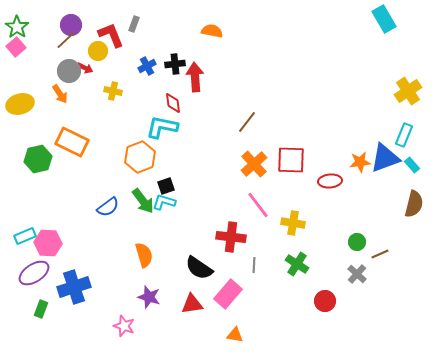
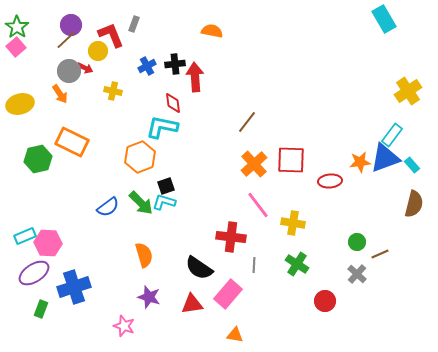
cyan rectangle at (404, 135): moved 12 px left; rotated 15 degrees clockwise
green arrow at (143, 201): moved 2 px left, 2 px down; rotated 8 degrees counterclockwise
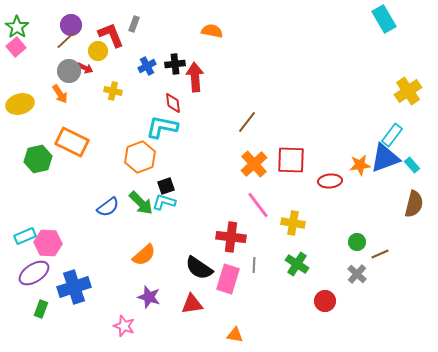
orange star at (360, 162): moved 3 px down
orange semicircle at (144, 255): rotated 65 degrees clockwise
pink rectangle at (228, 294): moved 15 px up; rotated 24 degrees counterclockwise
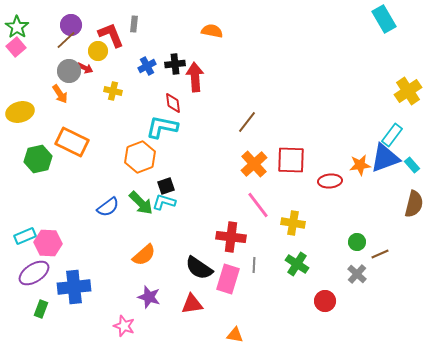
gray rectangle at (134, 24): rotated 14 degrees counterclockwise
yellow ellipse at (20, 104): moved 8 px down
blue cross at (74, 287): rotated 12 degrees clockwise
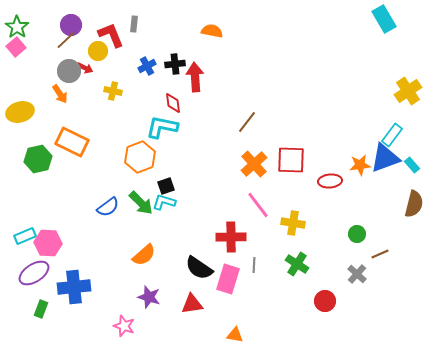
red cross at (231, 237): rotated 8 degrees counterclockwise
green circle at (357, 242): moved 8 px up
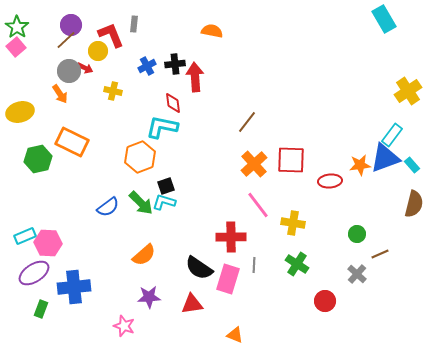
purple star at (149, 297): rotated 20 degrees counterclockwise
orange triangle at (235, 335): rotated 12 degrees clockwise
